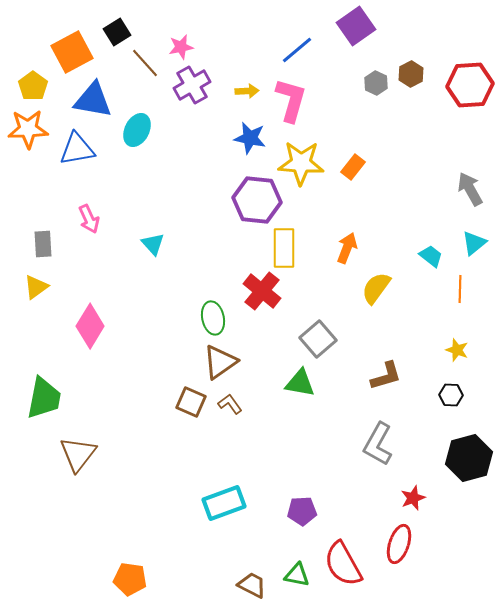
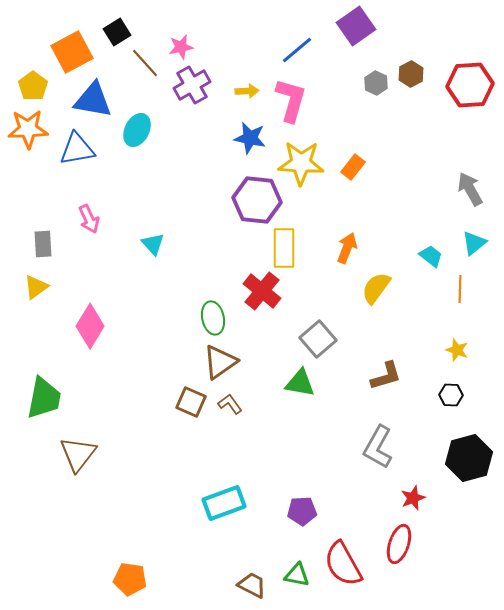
gray L-shape at (378, 444): moved 3 px down
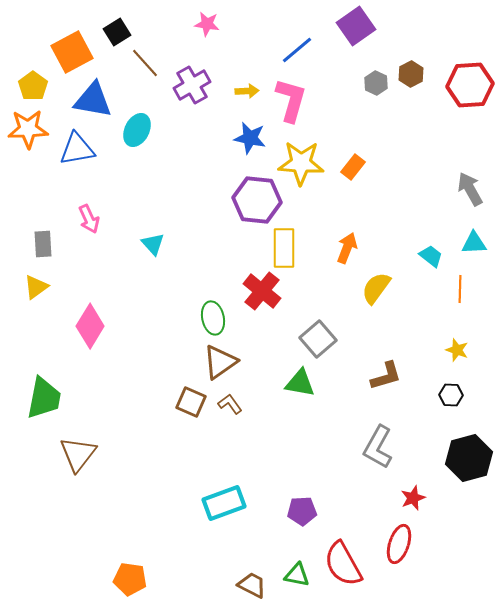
pink star at (181, 47): moved 26 px right, 23 px up; rotated 20 degrees clockwise
cyan triangle at (474, 243): rotated 36 degrees clockwise
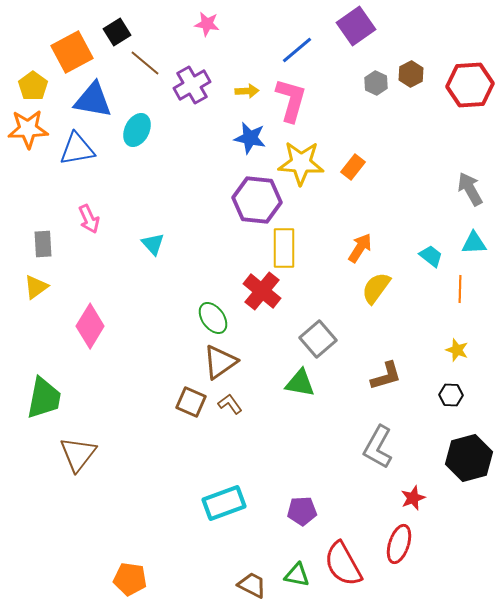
brown line at (145, 63): rotated 8 degrees counterclockwise
orange arrow at (347, 248): moved 13 px right; rotated 12 degrees clockwise
green ellipse at (213, 318): rotated 24 degrees counterclockwise
